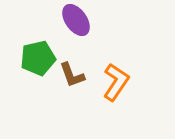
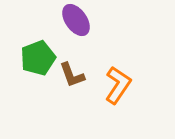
green pentagon: rotated 8 degrees counterclockwise
orange L-shape: moved 2 px right, 3 px down
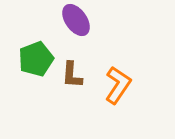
green pentagon: moved 2 px left, 1 px down
brown L-shape: rotated 24 degrees clockwise
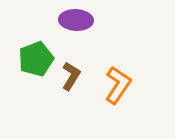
purple ellipse: rotated 52 degrees counterclockwise
brown L-shape: moved 1 px left, 1 px down; rotated 152 degrees counterclockwise
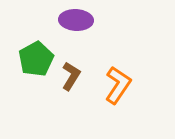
green pentagon: rotated 8 degrees counterclockwise
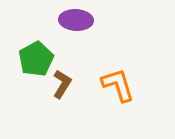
brown L-shape: moved 9 px left, 8 px down
orange L-shape: rotated 51 degrees counterclockwise
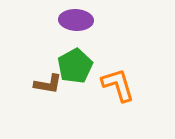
green pentagon: moved 39 px right, 7 px down
brown L-shape: moved 14 px left; rotated 68 degrees clockwise
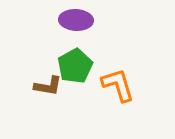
brown L-shape: moved 2 px down
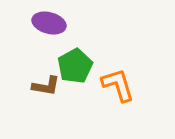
purple ellipse: moved 27 px left, 3 px down; rotated 12 degrees clockwise
brown L-shape: moved 2 px left
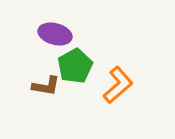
purple ellipse: moved 6 px right, 11 px down
orange L-shape: rotated 66 degrees clockwise
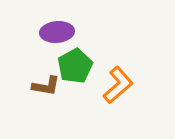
purple ellipse: moved 2 px right, 2 px up; rotated 20 degrees counterclockwise
